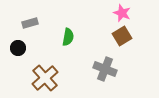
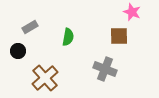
pink star: moved 10 px right, 1 px up
gray rectangle: moved 4 px down; rotated 14 degrees counterclockwise
brown square: moved 3 px left; rotated 30 degrees clockwise
black circle: moved 3 px down
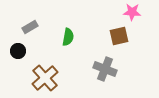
pink star: rotated 18 degrees counterclockwise
brown square: rotated 12 degrees counterclockwise
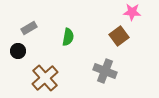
gray rectangle: moved 1 px left, 1 px down
brown square: rotated 24 degrees counterclockwise
gray cross: moved 2 px down
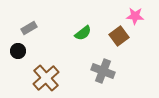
pink star: moved 3 px right, 4 px down
green semicircle: moved 15 px right, 4 px up; rotated 42 degrees clockwise
gray cross: moved 2 px left
brown cross: moved 1 px right
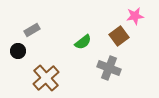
pink star: rotated 12 degrees counterclockwise
gray rectangle: moved 3 px right, 2 px down
green semicircle: moved 9 px down
gray cross: moved 6 px right, 3 px up
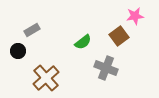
gray cross: moved 3 px left
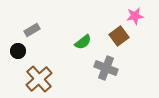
brown cross: moved 7 px left, 1 px down
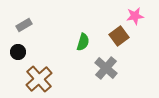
gray rectangle: moved 8 px left, 5 px up
green semicircle: rotated 36 degrees counterclockwise
black circle: moved 1 px down
gray cross: rotated 20 degrees clockwise
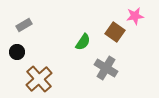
brown square: moved 4 px left, 4 px up; rotated 18 degrees counterclockwise
green semicircle: rotated 18 degrees clockwise
black circle: moved 1 px left
gray cross: rotated 10 degrees counterclockwise
